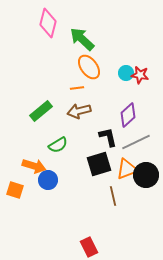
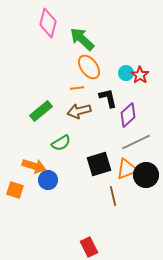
red star: rotated 24 degrees clockwise
black L-shape: moved 39 px up
green semicircle: moved 3 px right, 2 px up
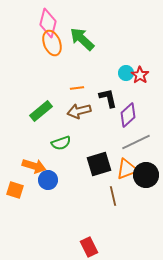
orange ellipse: moved 37 px left, 24 px up; rotated 15 degrees clockwise
green semicircle: rotated 12 degrees clockwise
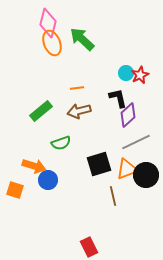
red star: rotated 12 degrees clockwise
black L-shape: moved 10 px right
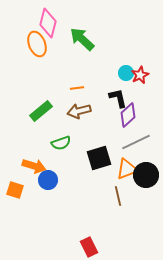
orange ellipse: moved 15 px left, 1 px down
black square: moved 6 px up
brown line: moved 5 px right
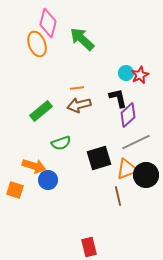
brown arrow: moved 6 px up
red rectangle: rotated 12 degrees clockwise
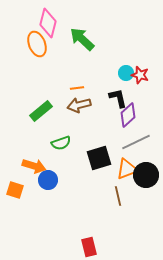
red star: rotated 30 degrees counterclockwise
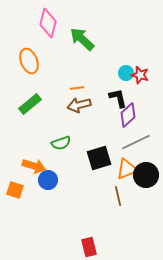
orange ellipse: moved 8 px left, 17 px down
green rectangle: moved 11 px left, 7 px up
